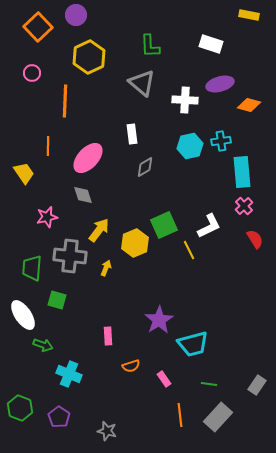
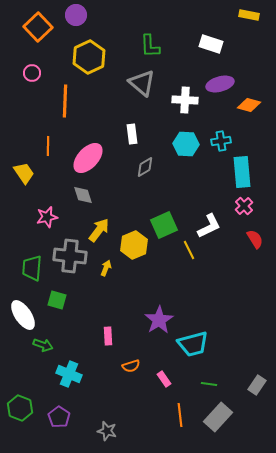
cyan hexagon at (190, 146): moved 4 px left, 2 px up; rotated 15 degrees clockwise
yellow hexagon at (135, 243): moved 1 px left, 2 px down
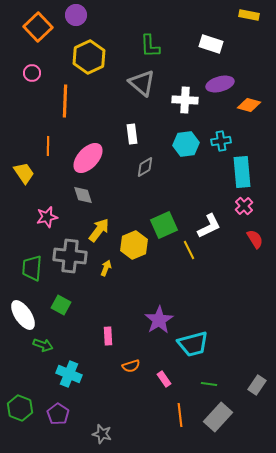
cyan hexagon at (186, 144): rotated 10 degrees counterclockwise
green square at (57, 300): moved 4 px right, 5 px down; rotated 12 degrees clockwise
purple pentagon at (59, 417): moved 1 px left, 3 px up
gray star at (107, 431): moved 5 px left, 3 px down
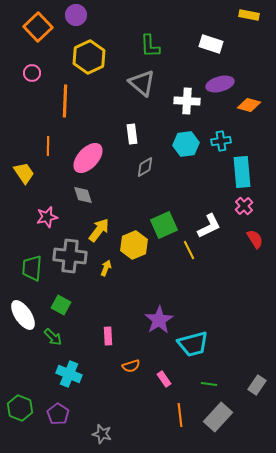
white cross at (185, 100): moved 2 px right, 1 px down
green arrow at (43, 345): moved 10 px right, 8 px up; rotated 24 degrees clockwise
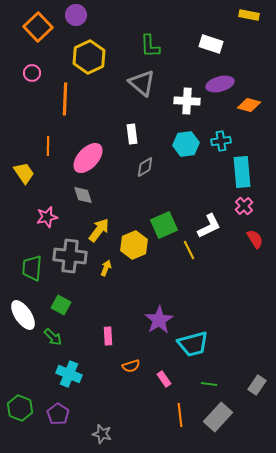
orange line at (65, 101): moved 2 px up
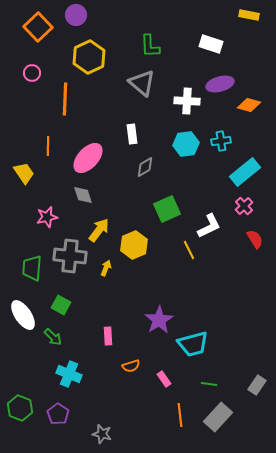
cyan rectangle at (242, 172): moved 3 px right; rotated 56 degrees clockwise
green square at (164, 225): moved 3 px right, 16 px up
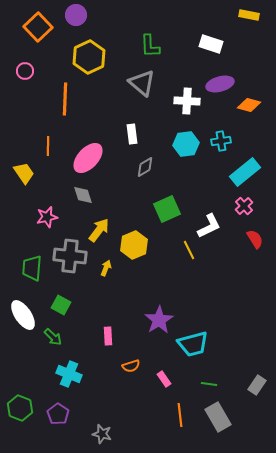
pink circle at (32, 73): moved 7 px left, 2 px up
gray rectangle at (218, 417): rotated 72 degrees counterclockwise
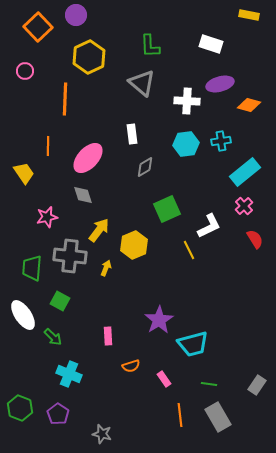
green square at (61, 305): moved 1 px left, 4 px up
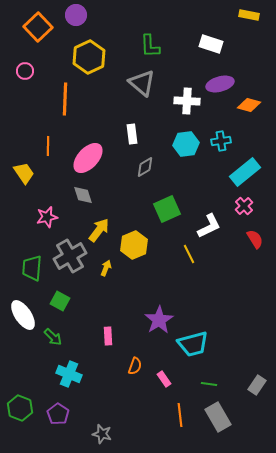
yellow line at (189, 250): moved 4 px down
gray cross at (70, 256): rotated 36 degrees counterclockwise
orange semicircle at (131, 366): moved 4 px right; rotated 54 degrees counterclockwise
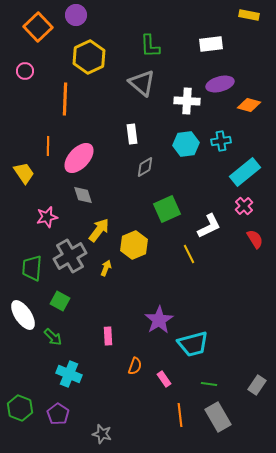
white rectangle at (211, 44): rotated 25 degrees counterclockwise
pink ellipse at (88, 158): moved 9 px left
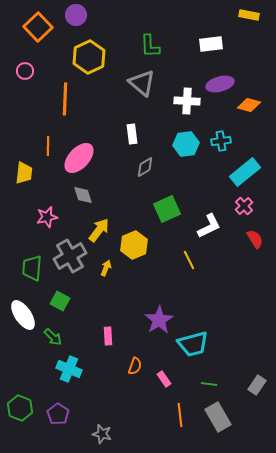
yellow trapezoid at (24, 173): rotated 40 degrees clockwise
yellow line at (189, 254): moved 6 px down
cyan cross at (69, 374): moved 5 px up
